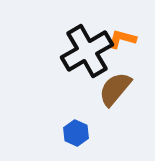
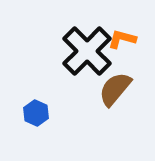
black cross: rotated 15 degrees counterclockwise
blue hexagon: moved 40 px left, 20 px up
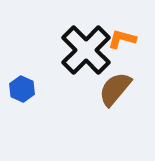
black cross: moved 1 px left, 1 px up
blue hexagon: moved 14 px left, 24 px up
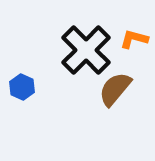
orange L-shape: moved 12 px right
blue hexagon: moved 2 px up
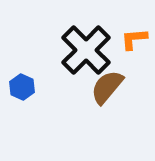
orange L-shape: rotated 20 degrees counterclockwise
brown semicircle: moved 8 px left, 2 px up
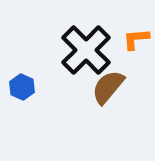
orange L-shape: moved 2 px right
brown semicircle: moved 1 px right
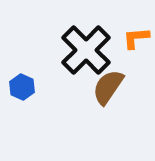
orange L-shape: moved 1 px up
brown semicircle: rotated 6 degrees counterclockwise
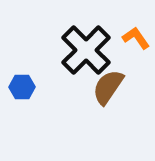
orange L-shape: rotated 60 degrees clockwise
blue hexagon: rotated 25 degrees counterclockwise
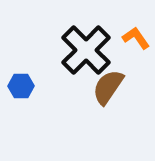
blue hexagon: moved 1 px left, 1 px up
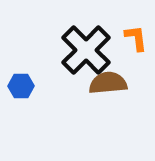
orange L-shape: rotated 28 degrees clockwise
brown semicircle: moved 4 px up; rotated 51 degrees clockwise
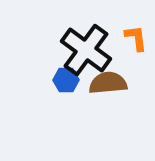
black cross: rotated 9 degrees counterclockwise
blue hexagon: moved 45 px right, 6 px up
